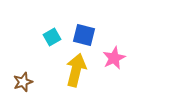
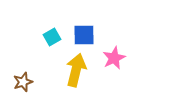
blue square: rotated 15 degrees counterclockwise
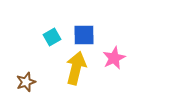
yellow arrow: moved 2 px up
brown star: moved 3 px right
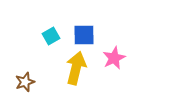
cyan square: moved 1 px left, 1 px up
brown star: moved 1 px left
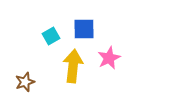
blue square: moved 6 px up
pink star: moved 5 px left
yellow arrow: moved 3 px left, 2 px up; rotated 8 degrees counterclockwise
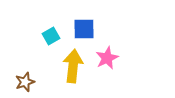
pink star: moved 2 px left
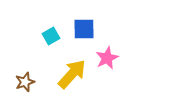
yellow arrow: moved 1 px left, 8 px down; rotated 36 degrees clockwise
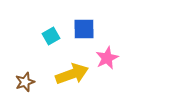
yellow arrow: rotated 28 degrees clockwise
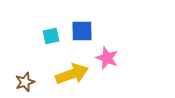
blue square: moved 2 px left, 2 px down
cyan square: rotated 18 degrees clockwise
pink star: rotated 25 degrees counterclockwise
